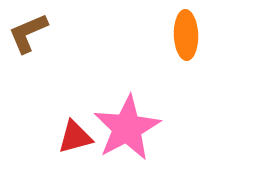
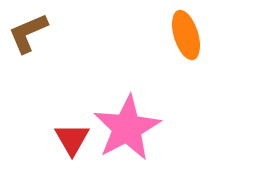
orange ellipse: rotated 15 degrees counterclockwise
red triangle: moved 3 px left, 2 px down; rotated 45 degrees counterclockwise
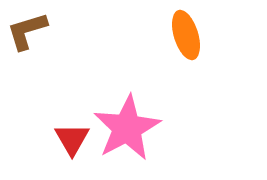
brown L-shape: moved 1 px left, 2 px up; rotated 6 degrees clockwise
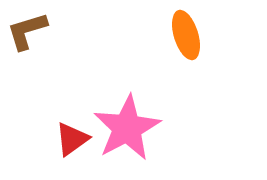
red triangle: rotated 24 degrees clockwise
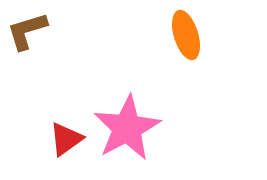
red triangle: moved 6 px left
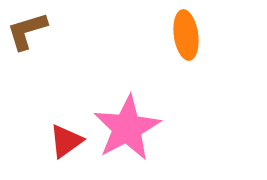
orange ellipse: rotated 9 degrees clockwise
red triangle: moved 2 px down
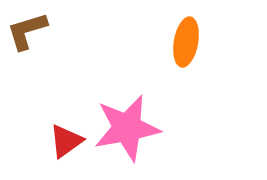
orange ellipse: moved 7 px down; rotated 18 degrees clockwise
pink star: rotated 18 degrees clockwise
